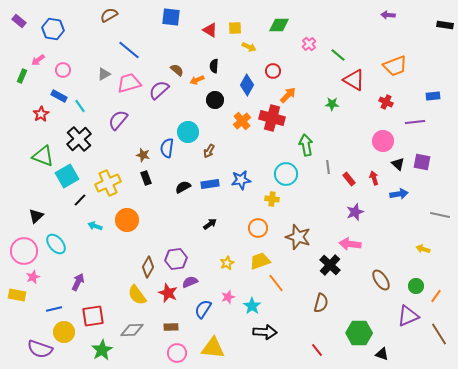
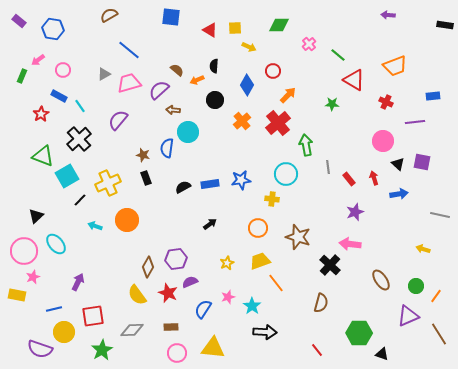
red cross at (272, 118): moved 6 px right, 5 px down; rotated 35 degrees clockwise
brown arrow at (209, 151): moved 36 px left, 41 px up; rotated 64 degrees clockwise
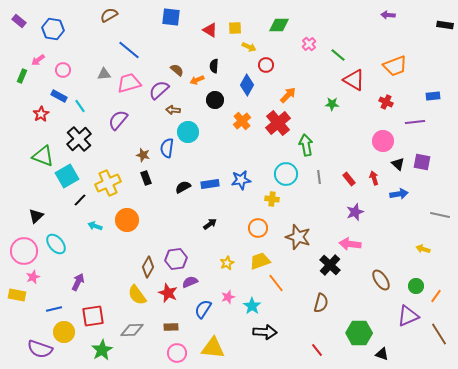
red circle at (273, 71): moved 7 px left, 6 px up
gray triangle at (104, 74): rotated 24 degrees clockwise
gray line at (328, 167): moved 9 px left, 10 px down
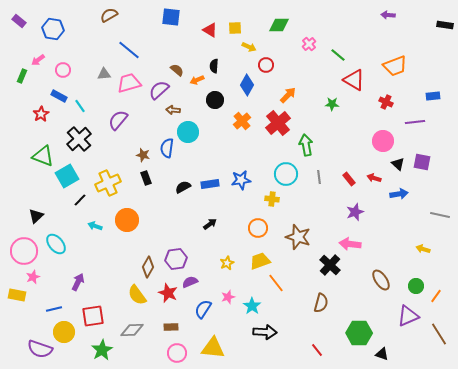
red arrow at (374, 178): rotated 56 degrees counterclockwise
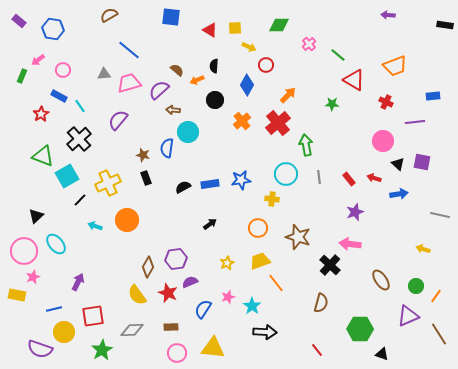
green hexagon at (359, 333): moved 1 px right, 4 px up
